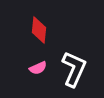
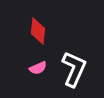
red diamond: moved 1 px left, 1 px down
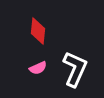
white L-shape: moved 1 px right
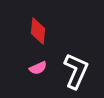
white L-shape: moved 1 px right, 2 px down
